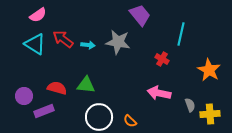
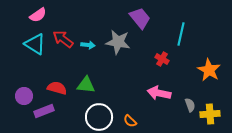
purple trapezoid: moved 3 px down
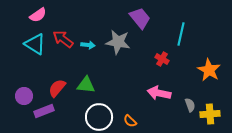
red semicircle: rotated 66 degrees counterclockwise
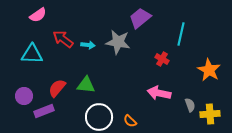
purple trapezoid: rotated 90 degrees counterclockwise
cyan triangle: moved 3 px left, 10 px down; rotated 30 degrees counterclockwise
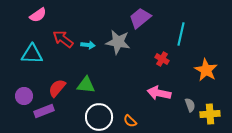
orange star: moved 3 px left
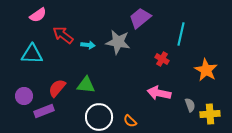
red arrow: moved 4 px up
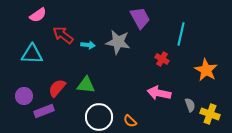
purple trapezoid: rotated 100 degrees clockwise
yellow cross: rotated 24 degrees clockwise
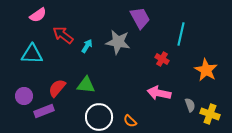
cyan arrow: moved 1 px left, 1 px down; rotated 64 degrees counterclockwise
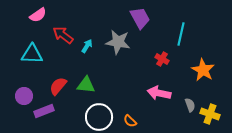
orange star: moved 3 px left
red semicircle: moved 1 px right, 2 px up
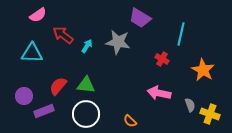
purple trapezoid: rotated 150 degrees clockwise
cyan triangle: moved 1 px up
white circle: moved 13 px left, 3 px up
